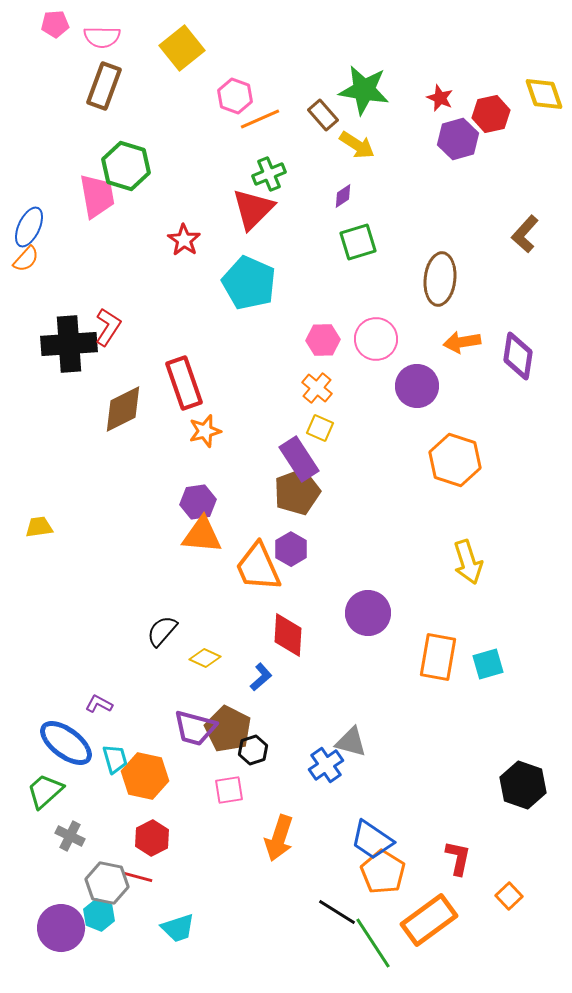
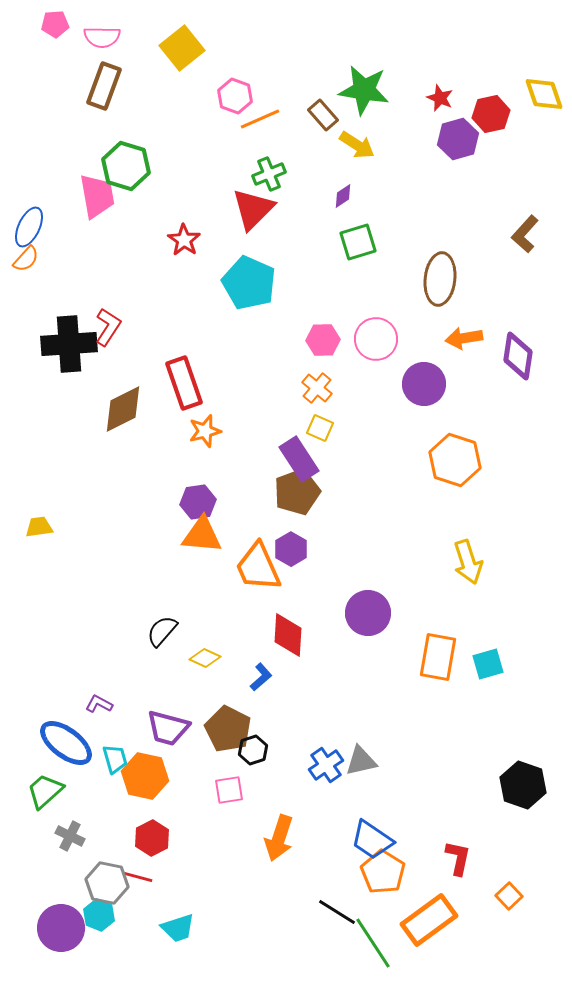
orange arrow at (462, 342): moved 2 px right, 4 px up
purple circle at (417, 386): moved 7 px right, 2 px up
purple trapezoid at (195, 728): moved 27 px left
gray triangle at (351, 742): moved 10 px right, 19 px down; rotated 28 degrees counterclockwise
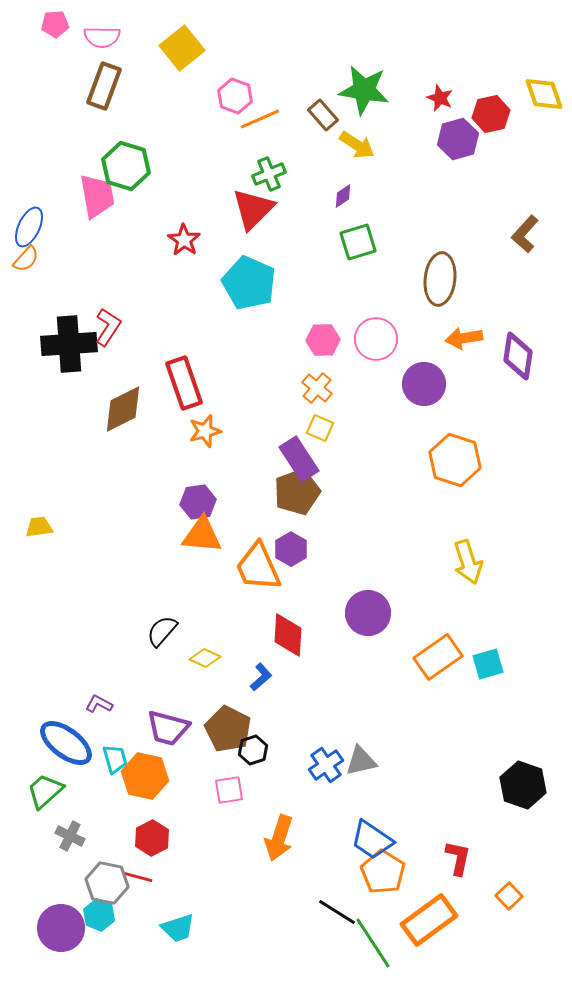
orange rectangle at (438, 657): rotated 45 degrees clockwise
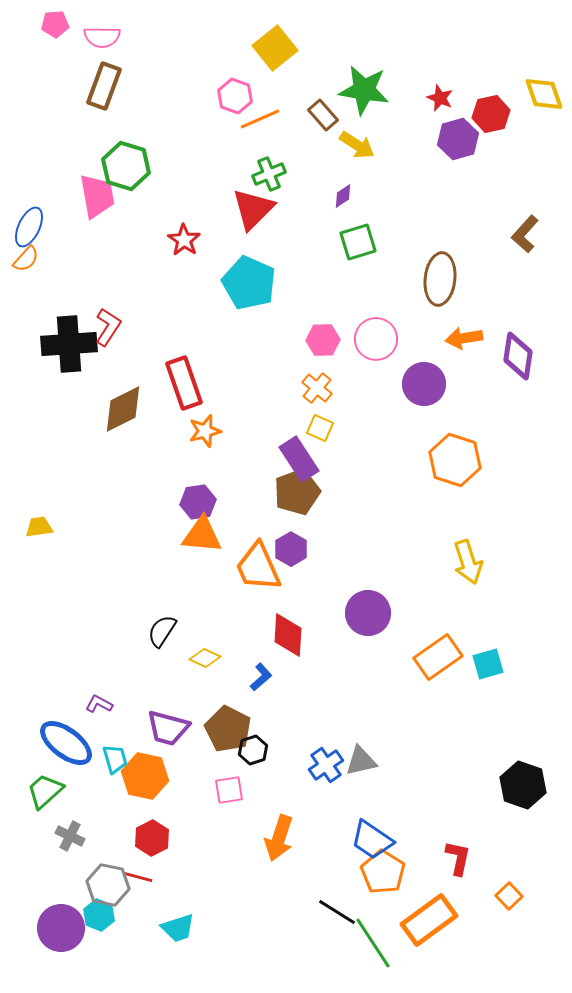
yellow square at (182, 48): moved 93 px right
black semicircle at (162, 631): rotated 8 degrees counterclockwise
gray hexagon at (107, 883): moved 1 px right, 2 px down
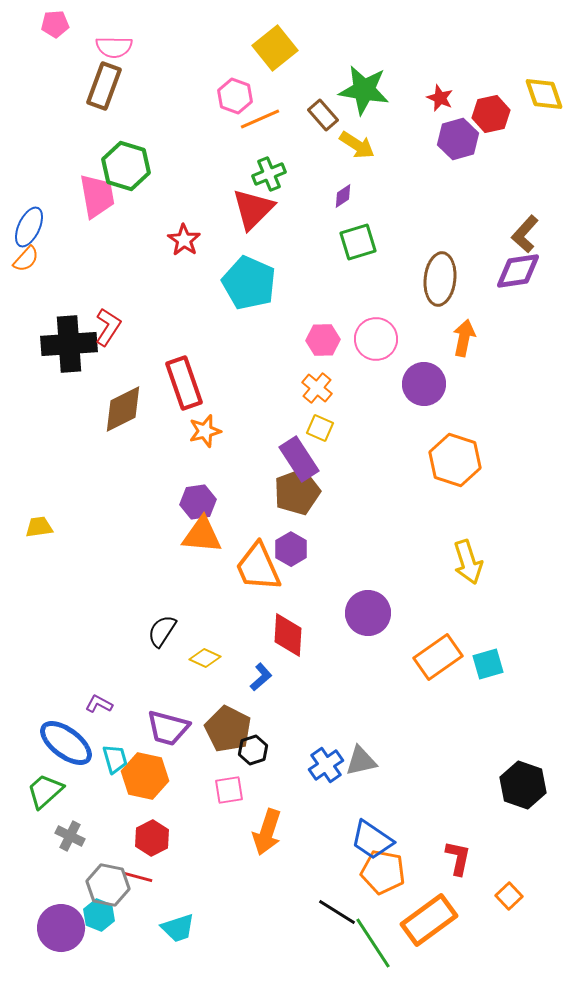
pink semicircle at (102, 37): moved 12 px right, 10 px down
orange arrow at (464, 338): rotated 111 degrees clockwise
purple diamond at (518, 356): moved 85 px up; rotated 72 degrees clockwise
orange arrow at (279, 838): moved 12 px left, 6 px up
orange pentagon at (383, 872): rotated 21 degrees counterclockwise
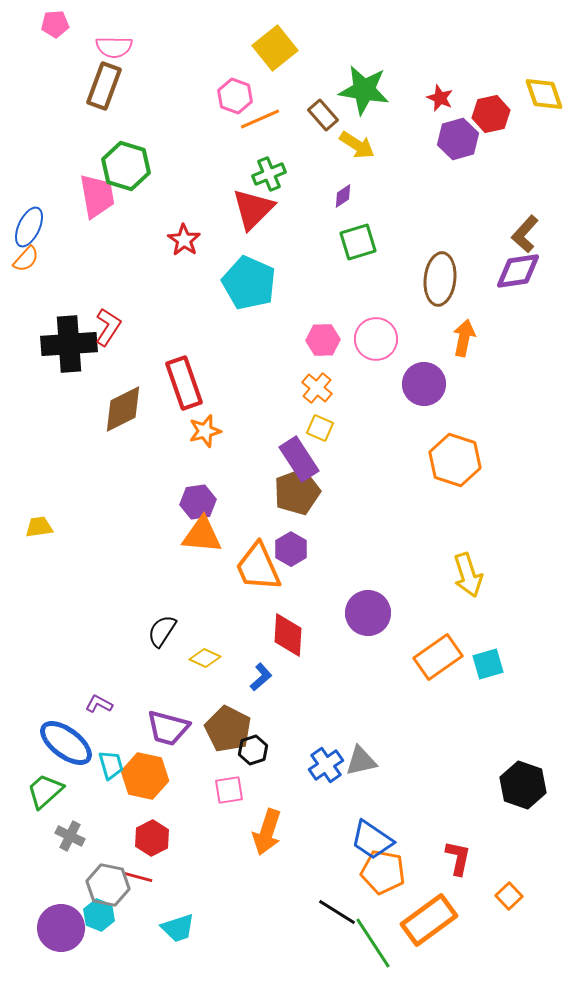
yellow arrow at (468, 562): moved 13 px down
cyan trapezoid at (115, 759): moved 4 px left, 6 px down
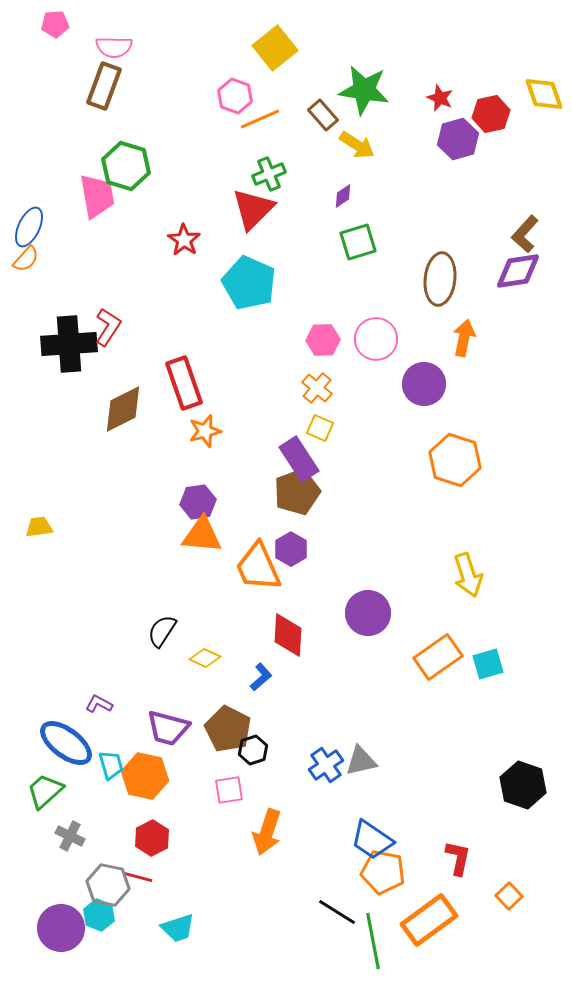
green line at (373, 943): moved 2 px up; rotated 22 degrees clockwise
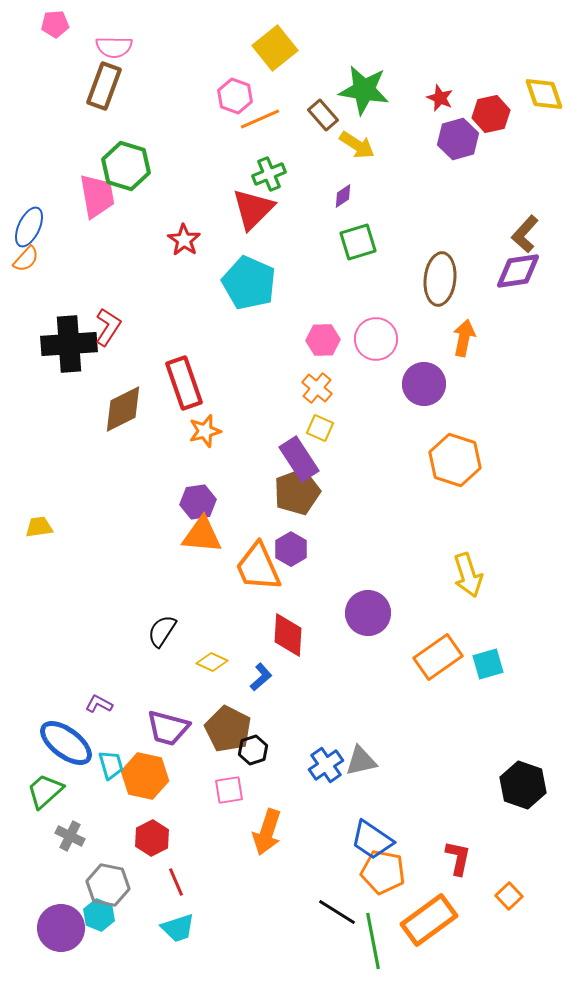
yellow diamond at (205, 658): moved 7 px right, 4 px down
red line at (138, 877): moved 38 px right, 5 px down; rotated 52 degrees clockwise
